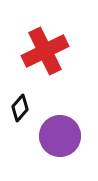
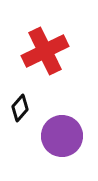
purple circle: moved 2 px right
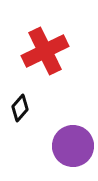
purple circle: moved 11 px right, 10 px down
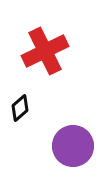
black diamond: rotated 8 degrees clockwise
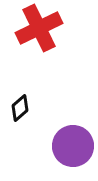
red cross: moved 6 px left, 23 px up
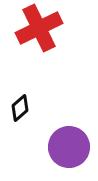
purple circle: moved 4 px left, 1 px down
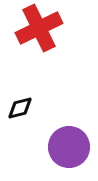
black diamond: rotated 28 degrees clockwise
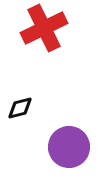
red cross: moved 5 px right
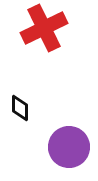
black diamond: rotated 76 degrees counterclockwise
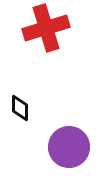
red cross: moved 2 px right; rotated 9 degrees clockwise
